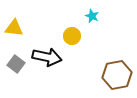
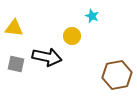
gray square: rotated 24 degrees counterclockwise
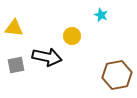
cyan star: moved 9 px right, 1 px up
gray square: moved 1 px down; rotated 24 degrees counterclockwise
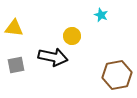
black arrow: moved 6 px right
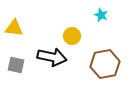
black arrow: moved 1 px left
gray square: rotated 24 degrees clockwise
brown hexagon: moved 12 px left, 11 px up
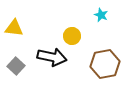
gray square: moved 1 px down; rotated 30 degrees clockwise
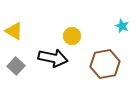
cyan star: moved 21 px right, 11 px down
yellow triangle: moved 3 px down; rotated 24 degrees clockwise
black arrow: moved 1 px right, 1 px down
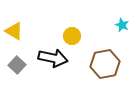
cyan star: moved 1 px up
gray square: moved 1 px right, 1 px up
